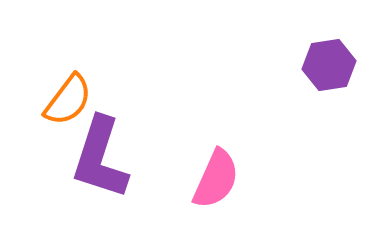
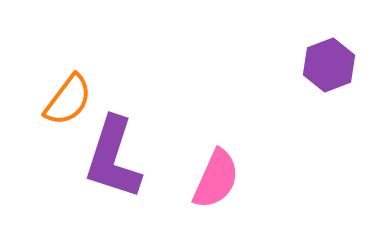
purple hexagon: rotated 12 degrees counterclockwise
purple L-shape: moved 13 px right
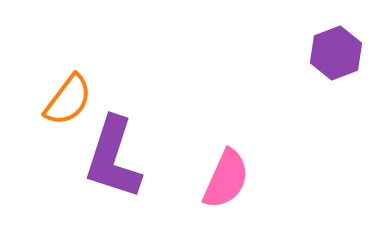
purple hexagon: moved 7 px right, 12 px up
pink semicircle: moved 10 px right
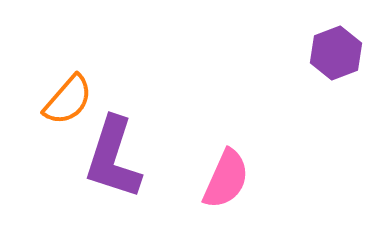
orange semicircle: rotated 4 degrees clockwise
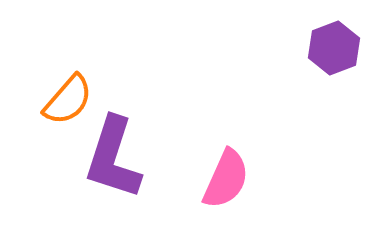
purple hexagon: moved 2 px left, 5 px up
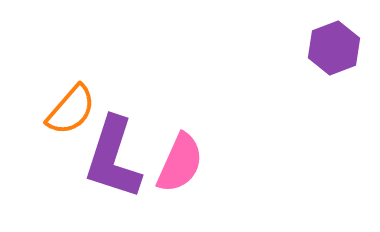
orange semicircle: moved 3 px right, 10 px down
pink semicircle: moved 46 px left, 16 px up
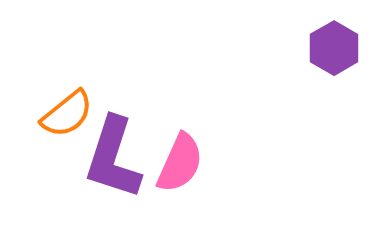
purple hexagon: rotated 9 degrees counterclockwise
orange semicircle: moved 4 px left, 4 px down; rotated 10 degrees clockwise
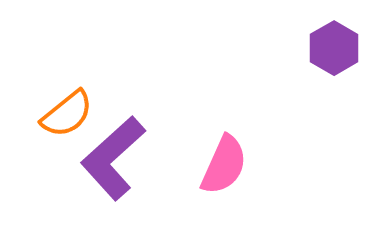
purple L-shape: rotated 30 degrees clockwise
pink semicircle: moved 44 px right, 2 px down
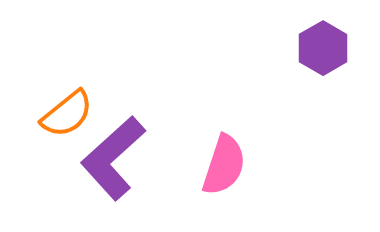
purple hexagon: moved 11 px left
pink semicircle: rotated 6 degrees counterclockwise
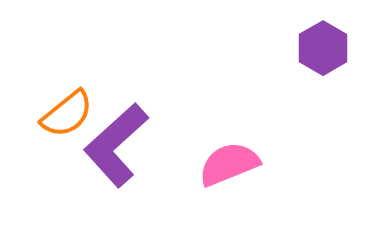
purple L-shape: moved 3 px right, 13 px up
pink semicircle: moved 5 px right, 1 px up; rotated 130 degrees counterclockwise
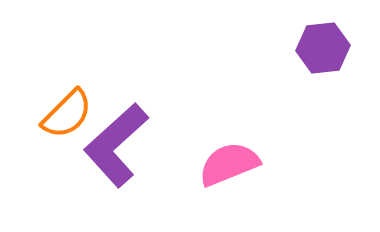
purple hexagon: rotated 24 degrees clockwise
orange semicircle: rotated 6 degrees counterclockwise
